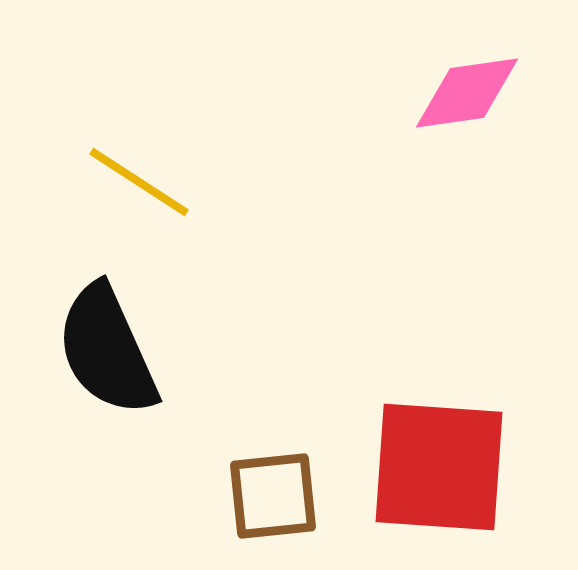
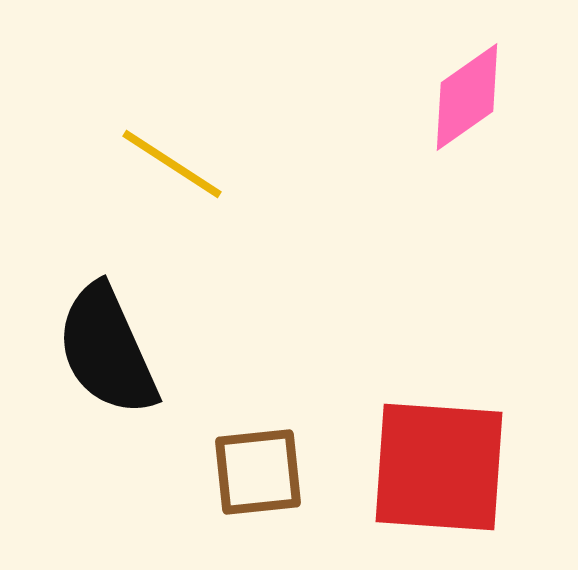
pink diamond: moved 4 px down; rotated 27 degrees counterclockwise
yellow line: moved 33 px right, 18 px up
brown square: moved 15 px left, 24 px up
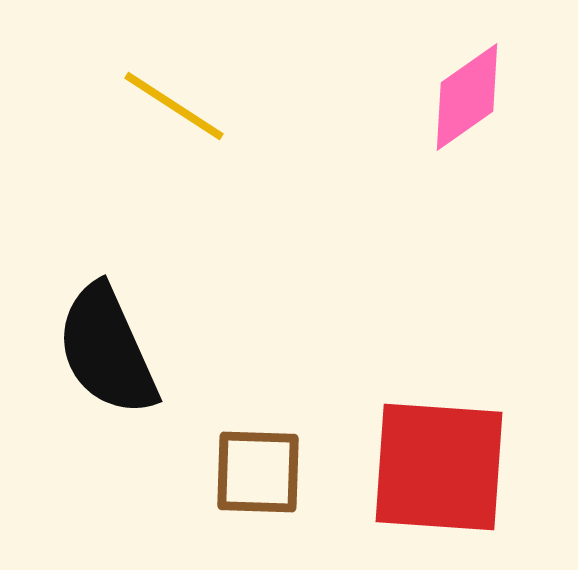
yellow line: moved 2 px right, 58 px up
brown square: rotated 8 degrees clockwise
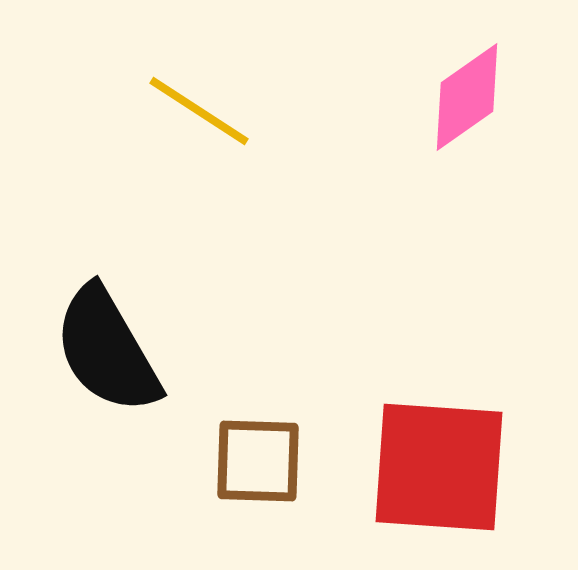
yellow line: moved 25 px right, 5 px down
black semicircle: rotated 6 degrees counterclockwise
brown square: moved 11 px up
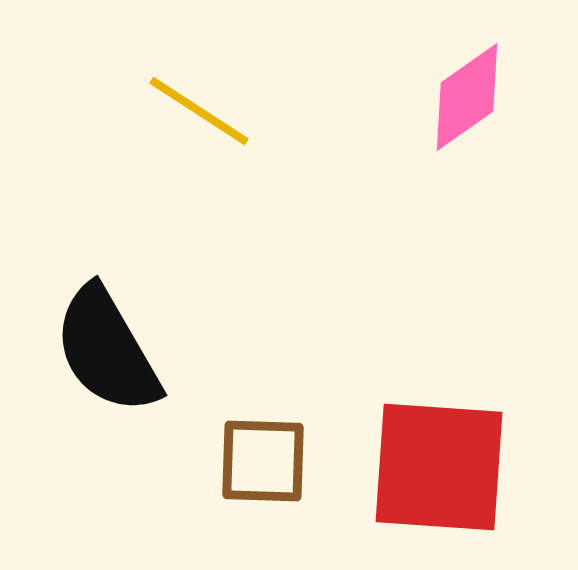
brown square: moved 5 px right
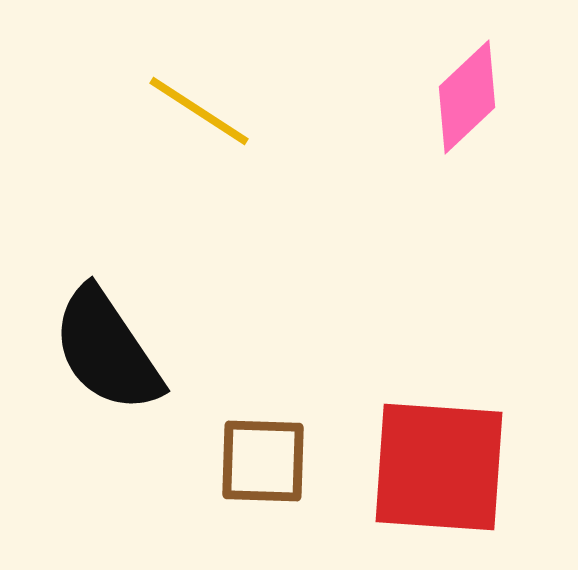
pink diamond: rotated 8 degrees counterclockwise
black semicircle: rotated 4 degrees counterclockwise
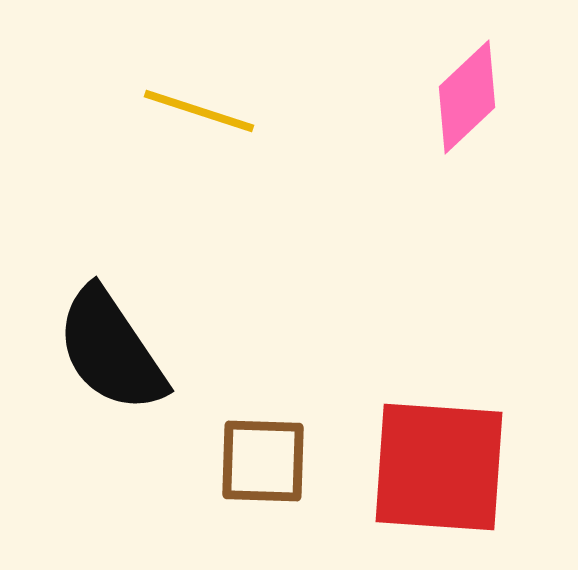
yellow line: rotated 15 degrees counterclockwise
black semicircle: moved 4 px right
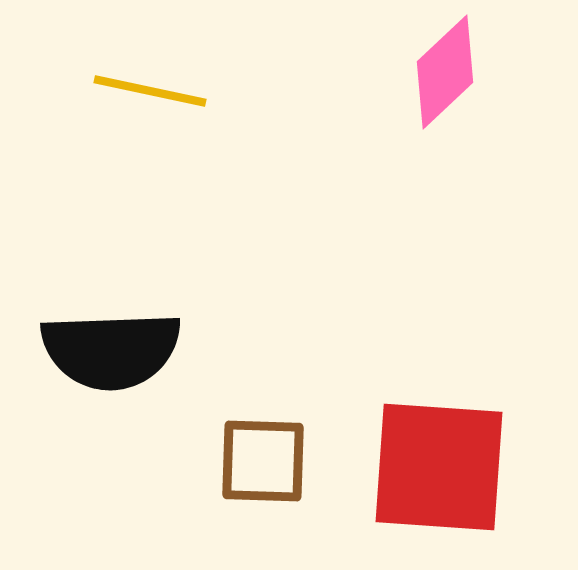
pink diamond: moved 22 px left, 25 px up
yellow line: moved 49 px left, 20 px up; rotated 6 degrees counterclockwise
black semicircle: rotated 58 degrees counterclockwise
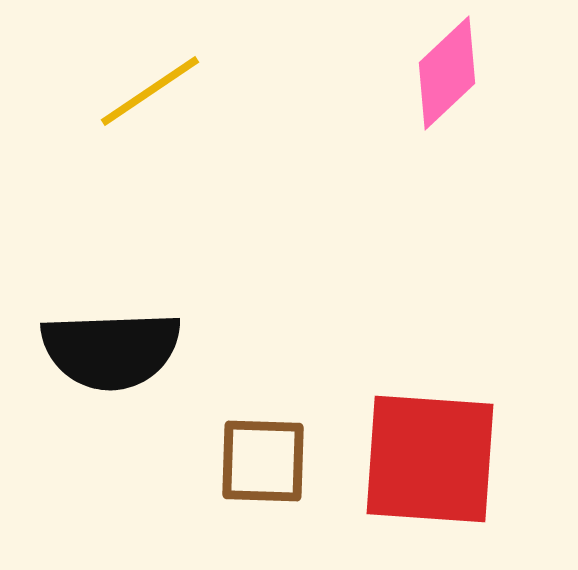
pink diamond: moved 2 px right, 1 px down
yellow line: rotated 46 degrees counterclockwise
red square: moved 9 px left, 8 px up
